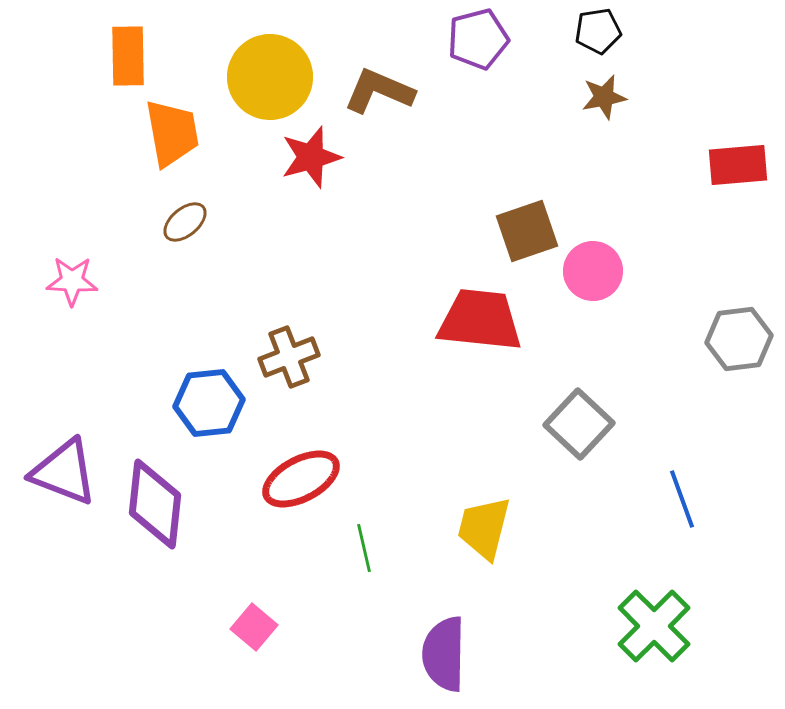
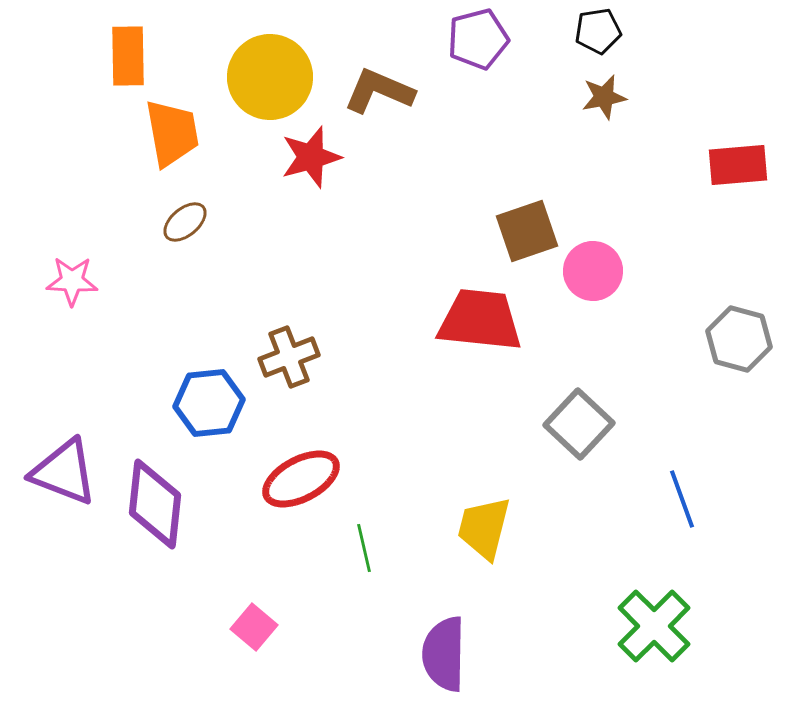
gray hexagon: rotated 22 degrees clockwise
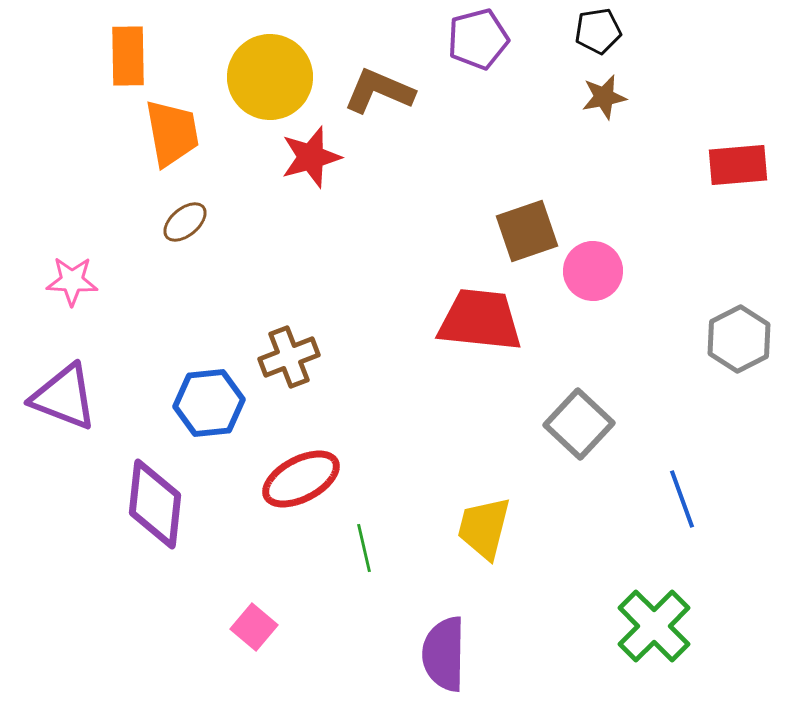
gray hexagon: rotated 18 degrees clockwise
purple triangle: moved 75 px up
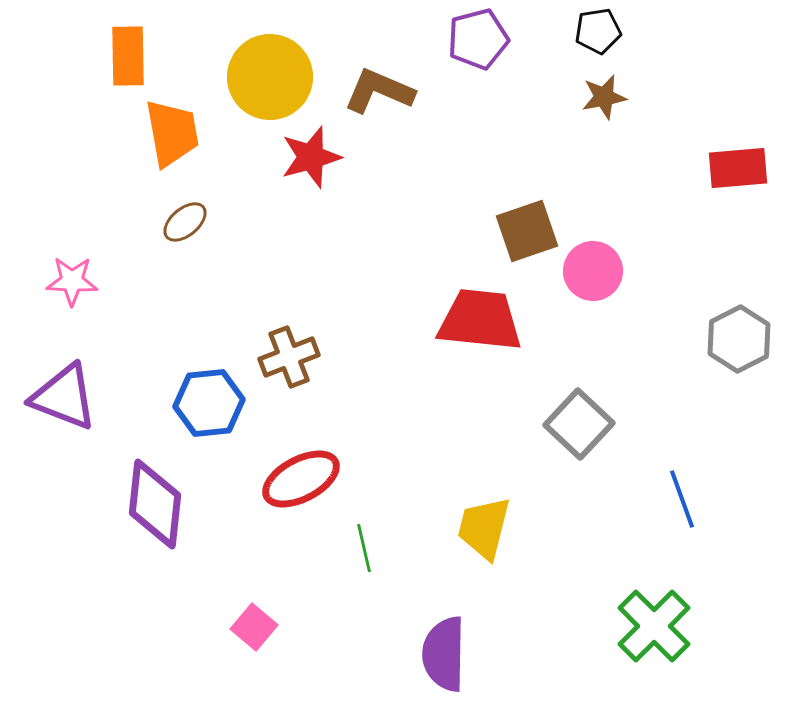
red rectangle: moved 3 px down
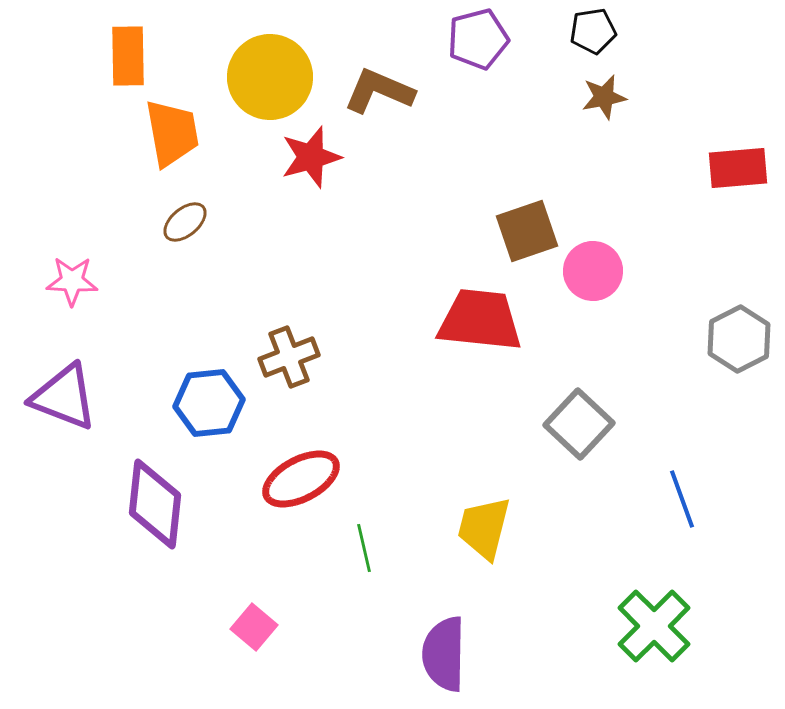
black pentagon: moved 5 px left
